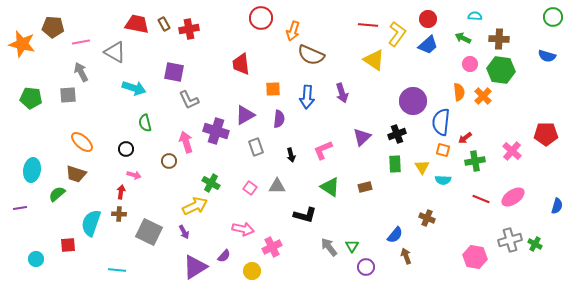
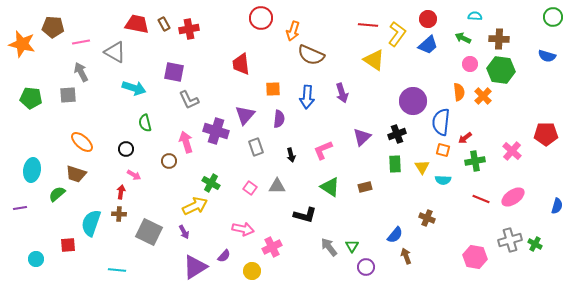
purple triangle at (245, 115): rotated 20 degrees counterclockwise
pink arrow at (134, 175): rotated 16 degrees clockwise
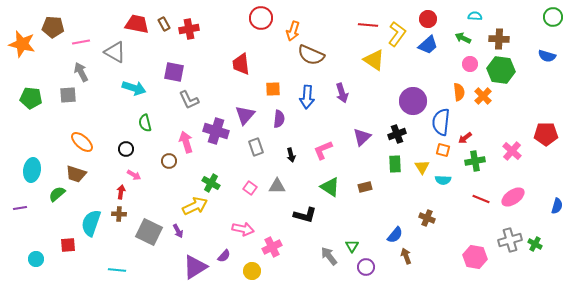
purple arrow at (184, 232): moved 6 px left, 1 px up
gray arrow at (329, 247): moved 9 px down
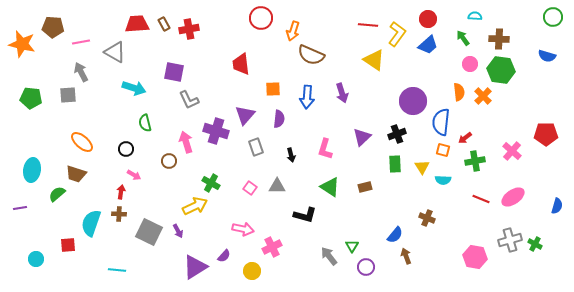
red trapezoid at (137, 24): rotated 15 degrees counterclockwise
green arrow at (463, 38): rotated 28 degrees clockwise
pink L-shape at (323, 150): moved 2 px right, 1 px up; rotated 50 degrees counterclockwise
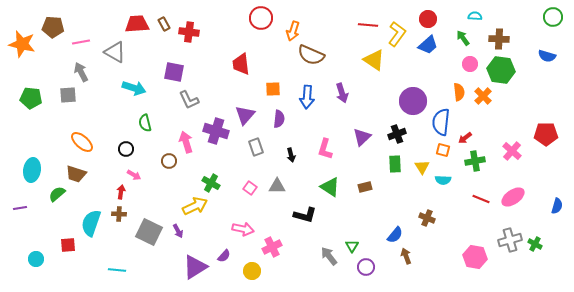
red cross at (189, 29): moved 3 px down; rotated 18 degrees clockwise
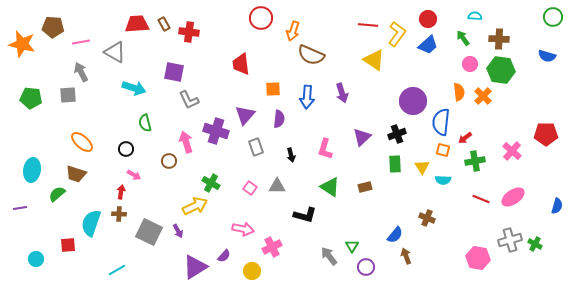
pink hexagon at (475, 257): moved 3 px right, 1 px down
cyan line at (117, 270): rotated 36 degrees counterclockwise
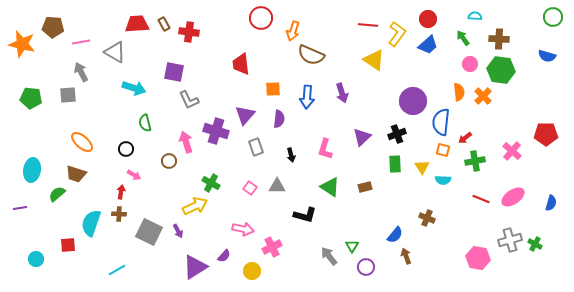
blue semicircle at (557, 206): moved 6 px left, 3 px up
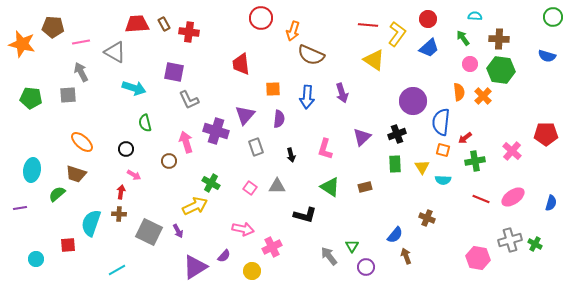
blue trapezoid at (428, 45): moved 1 px right, 3 px down
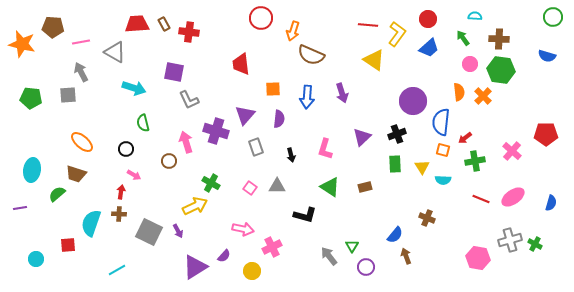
green semicircle at (145, 123): moved 2 px left
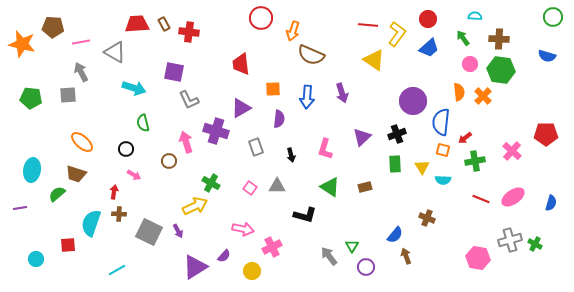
purple triangle at (245, 115): moved 4 px left, 7 px up; rotated 20 degrees clockwise
red arrow at (121, 192): moved 7 px left
